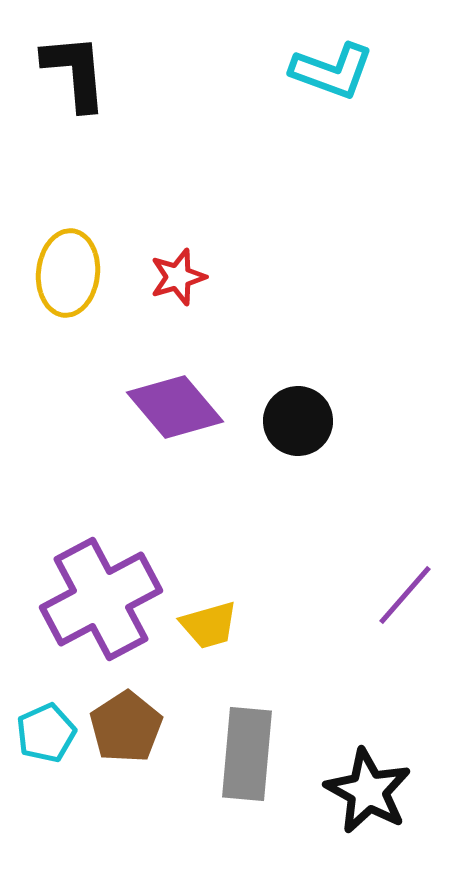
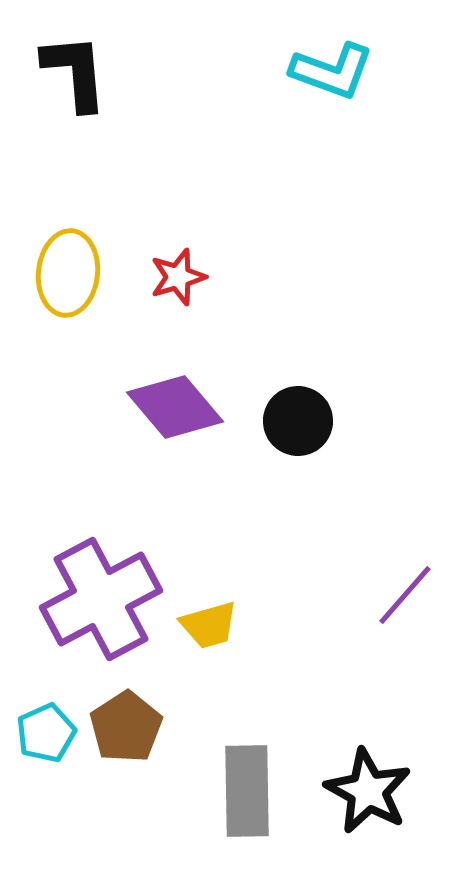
gray rectangle: moved 37 px down; rotated 6 degrees counterclockwise
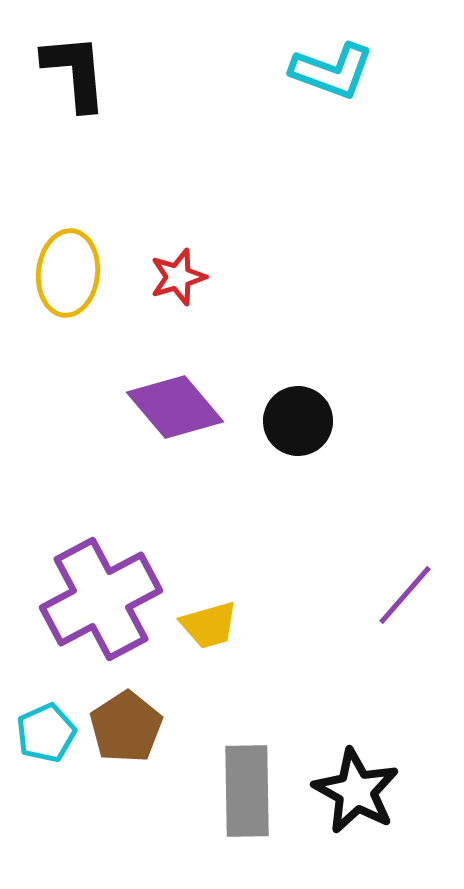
black star: moved 12 px left
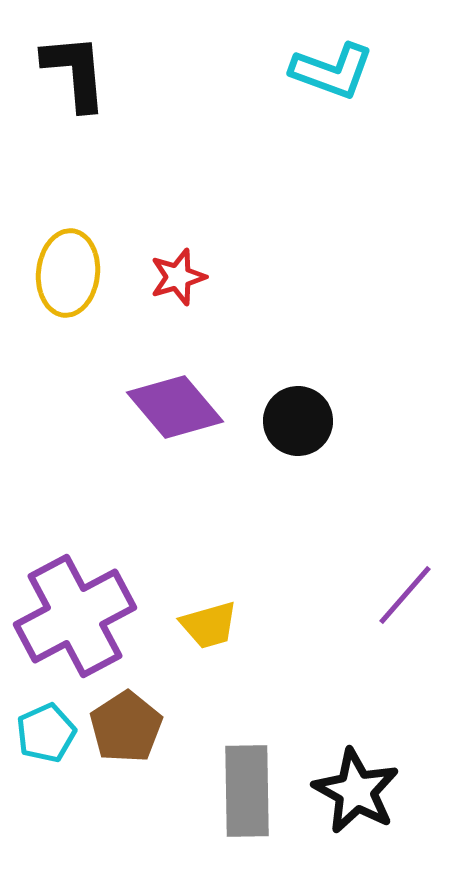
purple cross: moved 26 px left, 17 px down
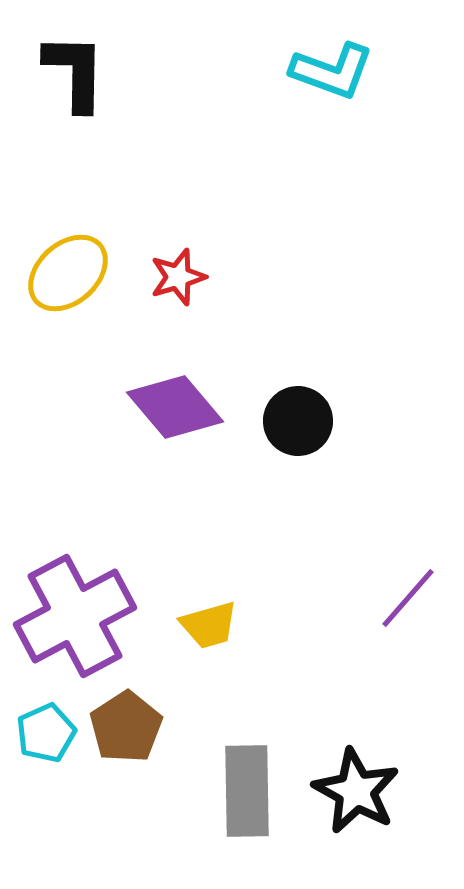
black L-shape: rotated 6 degrees clockwise
yellow ellipse: rotated 42 degrees clockwise
purple line: moved 3 px right, 3 px down
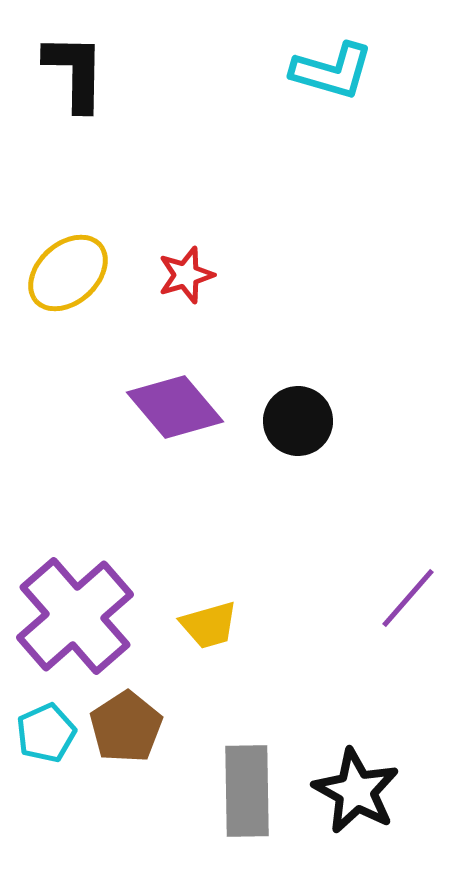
cyan L-shape: rotated 4 degrees counterclockwise
red star: moved 8 px right, 2 px up
purple cross: rotated 13 degrees counterclockwise
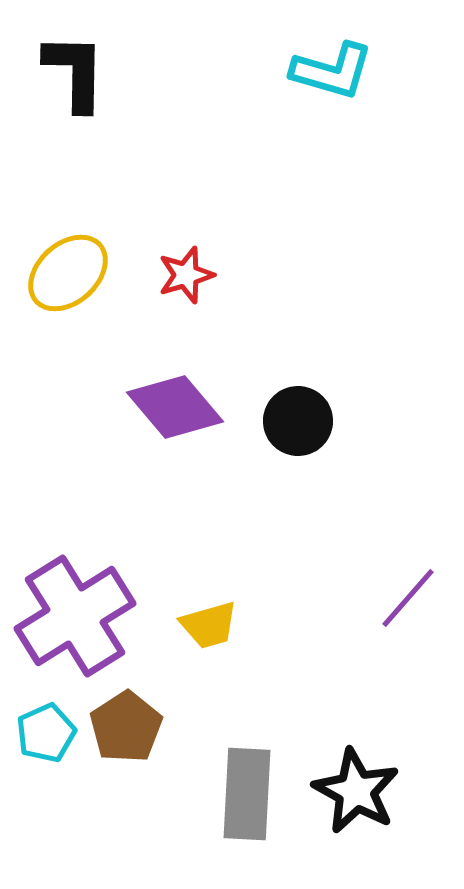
purple cross: rotated 9 degrees clockwise
gray rectangle: moved 3 px down; rotated 4 degrees clockwise
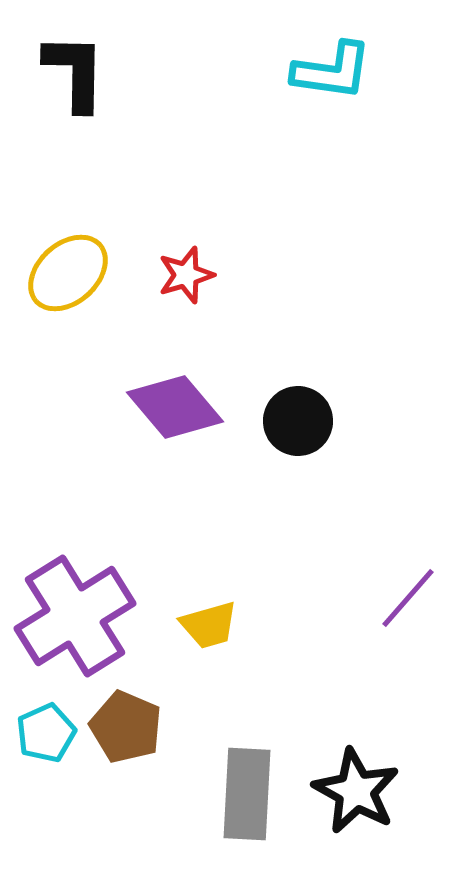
cyan L-shape: rotated 8 degrees counterclockwise
brown pentagon: rotated 16 degrees counterclockwise
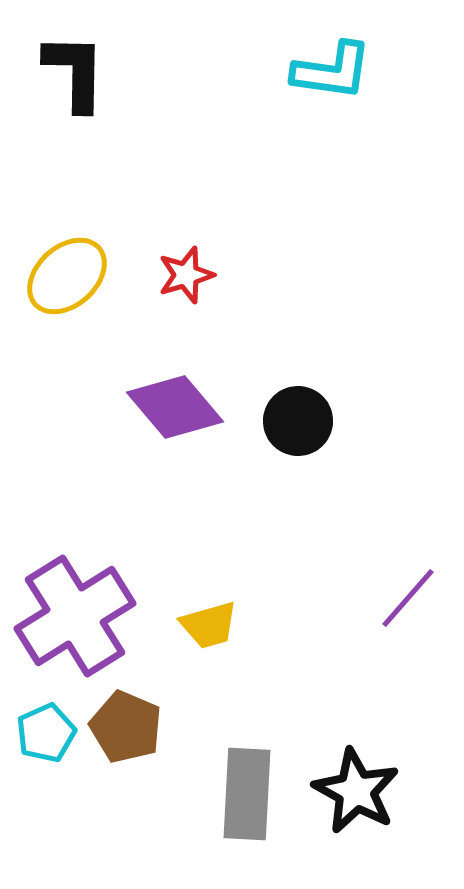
yellow ellipse: moved 1 px left, 3 px down
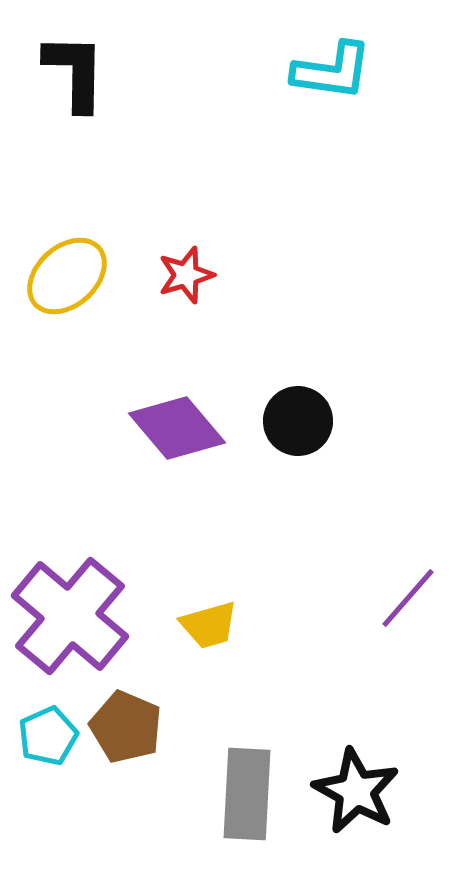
purple diamond: moved 2 px right, 21 px down
purple cross: moved 5 px left; rotated 18 degrees counterclockwise
cyan pentagon: moved 2 px right, 3 px down
